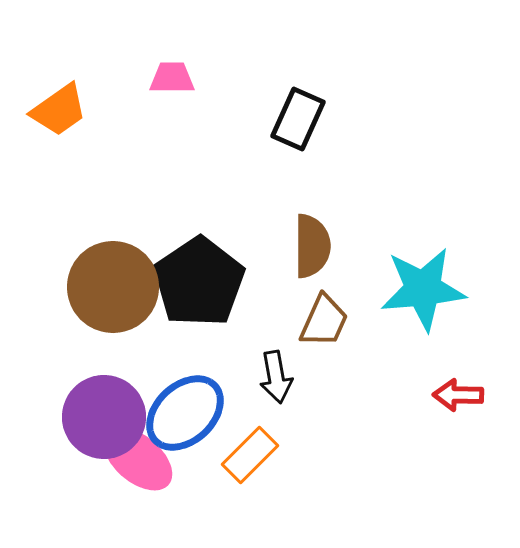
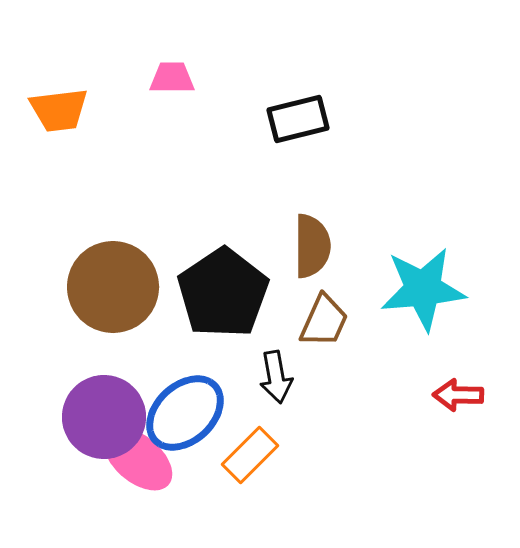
orange trapezoid: rotated 28 degrees clockwise
black rectangle: rotated 52 degrees clockwise
black pentagon: moved 24 px right, 11 px down
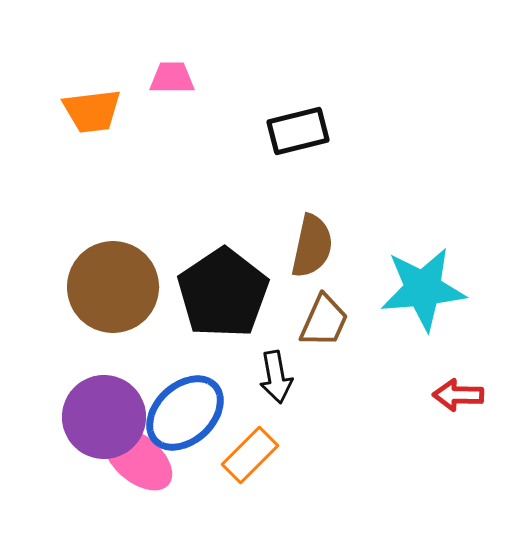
orange trapezoid: moved 33 px right, 1 px down
black rectangle: moved 12 px down
brown semicircle: rotated 12 degrees clockwise
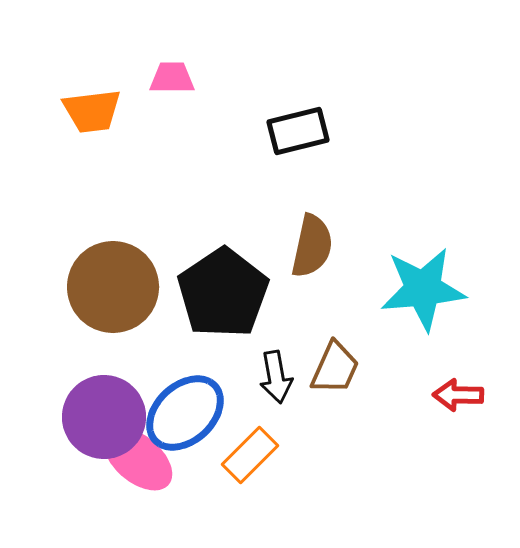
brown trapezoid: moved 11 px right, 47 px down
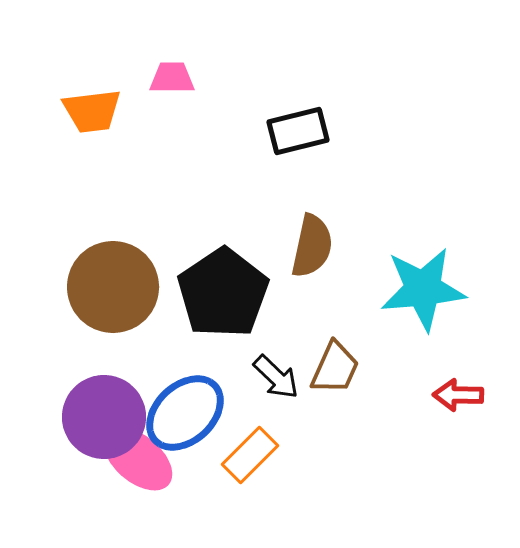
black arrow: rotated 36 degrees counterclockwise
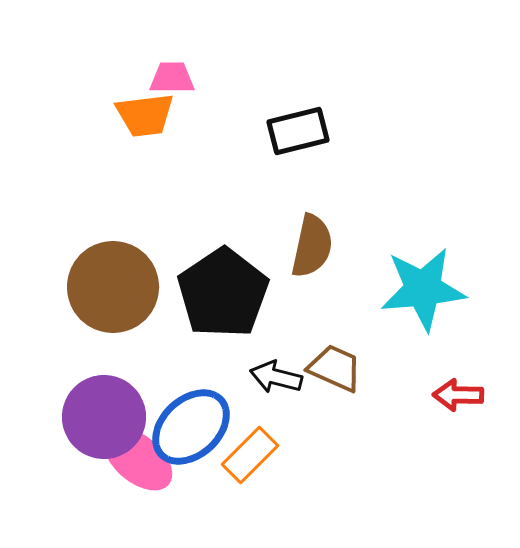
orange trapezoid: moved 53 px right, 4 px down
brown trapezoid: rotated 90 degrees counterclockwise
black arrow: rotated 150 degrees clockwise
blue ellipse: moved 6 px right, 14 px down
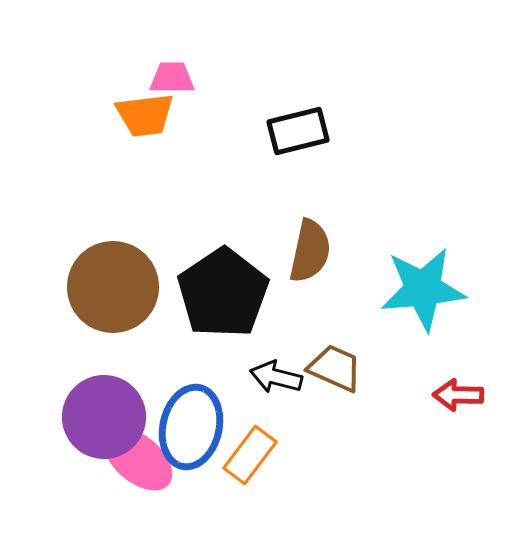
brown semicircle: moved 2 px left, 5 px down
blue ellipse: rotated 34 degrees counterclockwise
orange rectangle: rotated 8 degrees counterclockwise
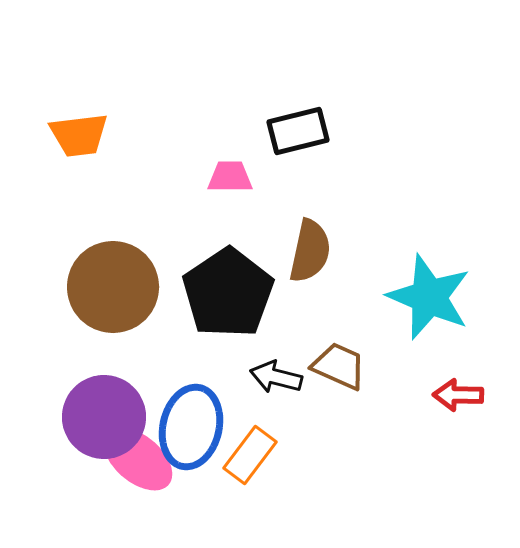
pink trapezoid: moved 58 px right, 99 px down
orange trapezoid: moved 66 px left, 20 px down
cyan star: moved 6 px right, 8 px down; rotated 28 degrees clockwise
black pentagon: moved 5 px right
brown trapezoid: moved 4 px right, 2 px up
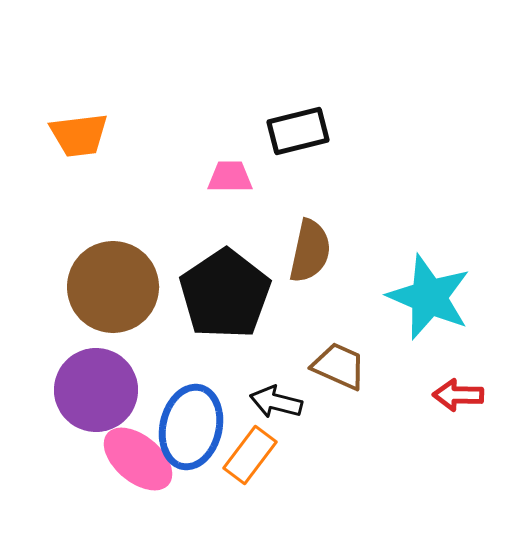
black pentagon: moved 3 px left, 1 px down
black arrow: moved 25 px down
purple circle: moved 8 px left, 27 px up
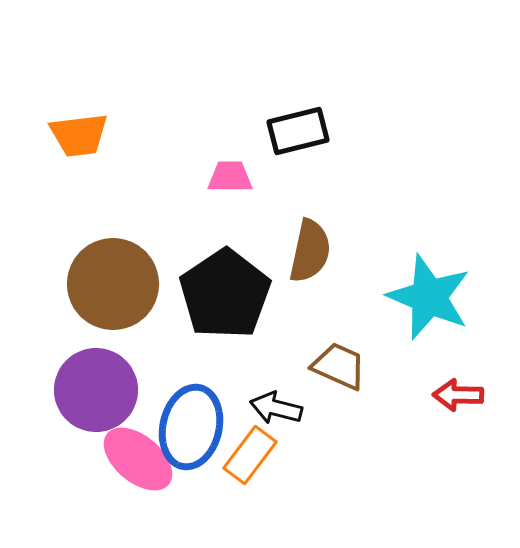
brown circle: moved 3 px up
black arrow: moved 6 px down
